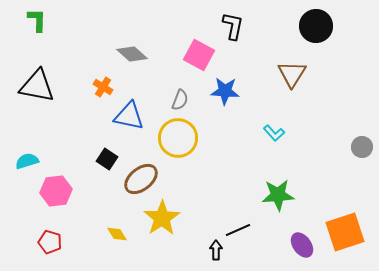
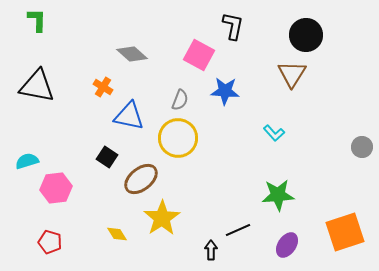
black circle: moved 10 px left, 9 px down
black square: moved 2 px up
pink hexagon: moved 3 px up
purple ellipse: moved 15 px left; rotated 70 degrees clockwise
black arrow: moved 5 px left
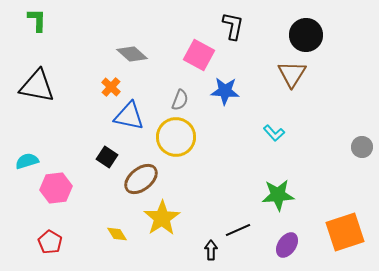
orange cross: moved 8 px right; rotated 12 degrees clockwise
yellow circle: moved 2 px left, 1 px up
red pentagon: rotated 15 degrees clockwise
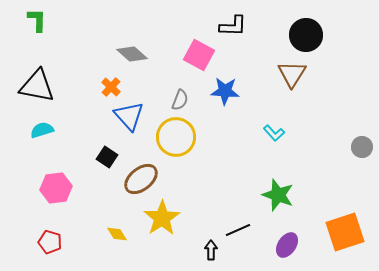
black L-shape: rotated 80 degrees clockwise
blue triangle: rotated 36 degrees clockwise
cyan semicircle: moved 15 px right, 31 px up
green star: rotated 24 degrees clockwise
red pentagon: rotated 15 degrees counterclockwise
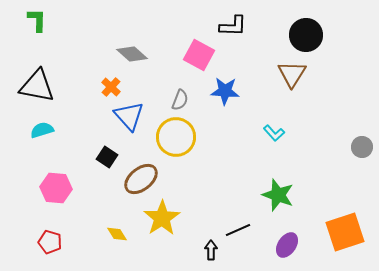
pink hexagon: rotated 12 degrees clockwise
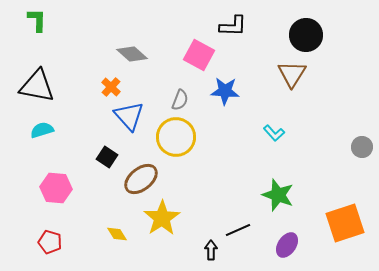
orange square: moved 9 px up
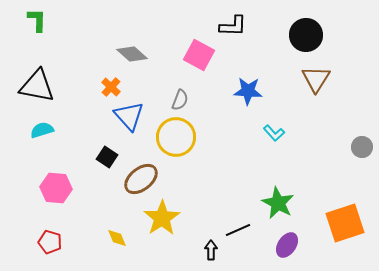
brown triangle: moved 24 px right, 5 px down
blue star: moved 23 px right
green star: moved 8 px down; rotated 8 degrees clockwise
yellow diamond: moved 4 px down; rotated 10 degrees clockwise
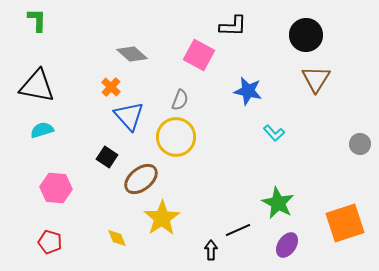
blue star: rotated 8 degrees clockwise
gray circle: moved 2 px left, 3 px up
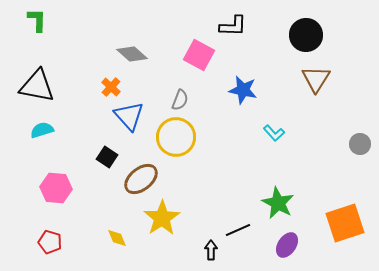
blue star: moved 5 px left, 1 px up
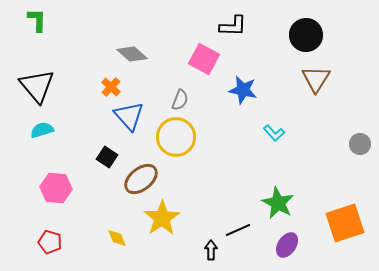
pink square: moved 5 px right, 4 px down
black triangle: rotated 39 degrees clockwise
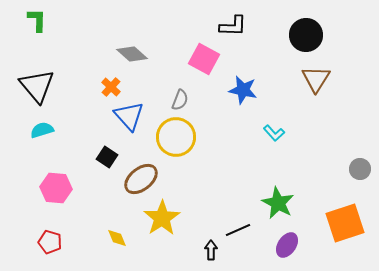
gray circle: moved 25 px down
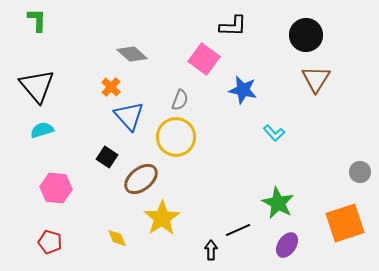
pink square: rotated 8 degrees clockwise
gray circle: moved 3 px down
